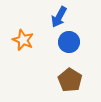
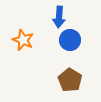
blue arrow: rotated 25 degrees counterclockwise
blue circle: moved 1 px right, 2 px up
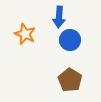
orange star: moved 2 px right, 6 px up
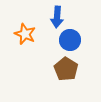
blue arrow: moved 2 px left
brown pentagon: moved 4 px left, 11 px up
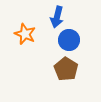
blue arrow: rotated 10 degrees clockwise
blue circle: moved 1 px left
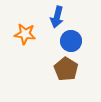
orange star: rotated 15 degrees counterclockwise
blue circle: moved 2 px right, 1 px down
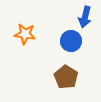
blue arrow: moved 28 px right
brown pentagon: moved 8 px down
